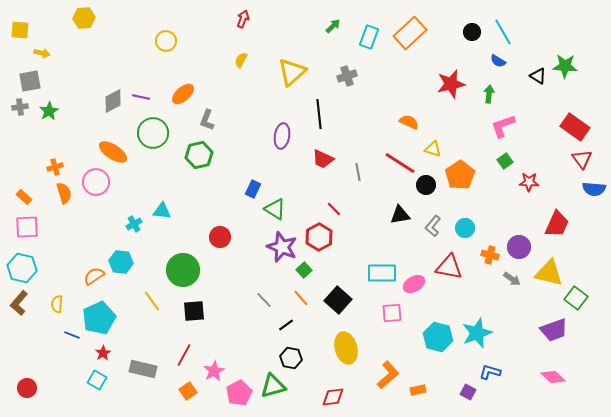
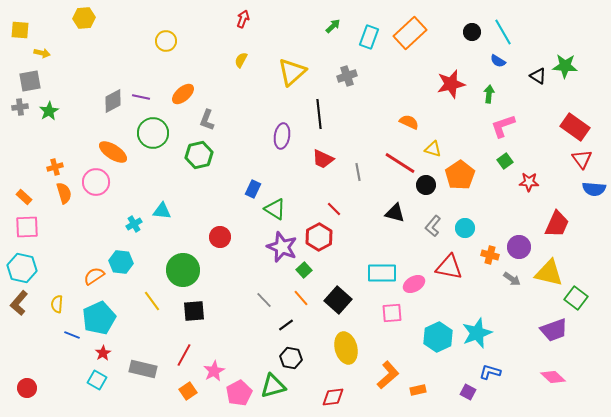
black triangle at (400, 215): moved 5 px left, 2 px up; rotated 25 degrees clockwise
cyan hexagon at (438, 337): rotated 20 degrees clockwise
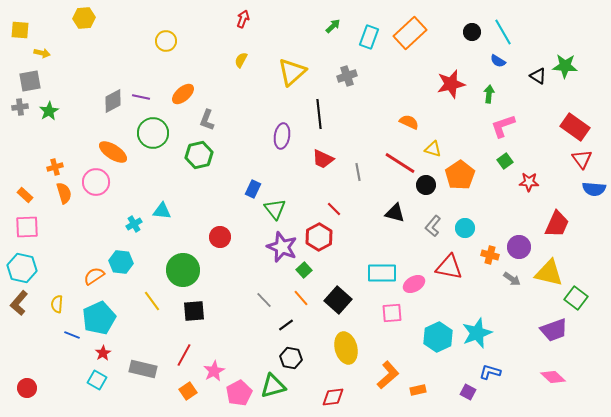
orange rectangle at (24, 197): moved 1 px right, 2 px up
green triangle at (275, 209): rotated 20 degrees clockwise
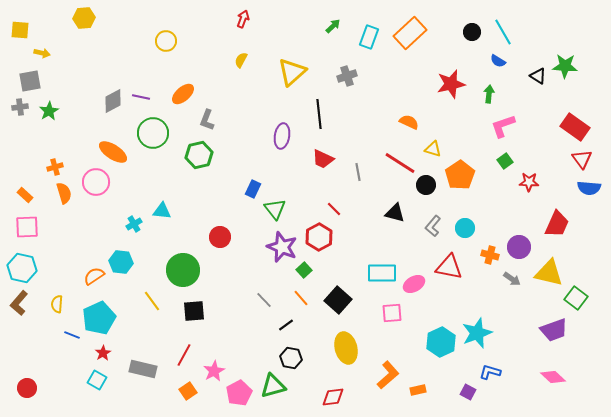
blue semicircle at (594, 189): moved 5 px left, 1 px up
cyan hexagon at (438, 337): moved 3 px right, 5 px down
